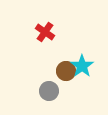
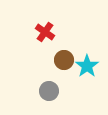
cyan star: moved 5 px right
brown circle: moved 2 px left, 11 px up
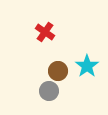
brown circle: moved 6 px left, 11 px down
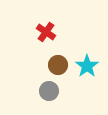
red cross: moved 1 px right
brown circle: moved 6 px up
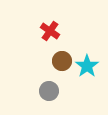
red cross: moved 4 px right, 1 px up
brown circle: moved 4 px right, 4 px up
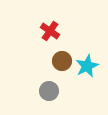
cyan star: rotated 10 degrees clockwise
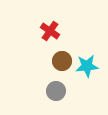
cyan star: rotated 20 degrees clockwise
gray circle: moved 7 px right
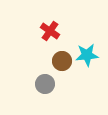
cyan star: moved 11 px up
gray circle: moved 11 px left, 7 px up
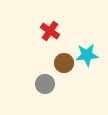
brown circle: moved 2 px right, 2 px down
